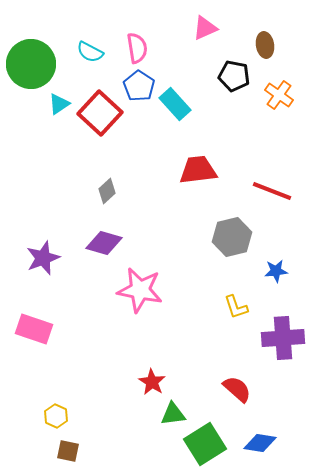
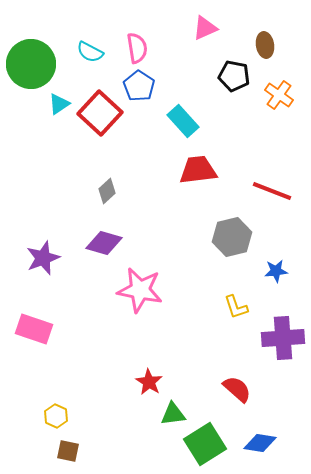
cyan rectangle: moved 8 px right, 17 px down
red star: moved 3 px left
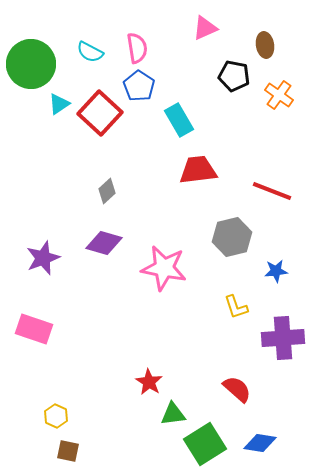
cyan rectangle: moved 4 px left, 1 px up; rotated 12 degrees clockwise
pink star: moved 24 px right, 22 px up
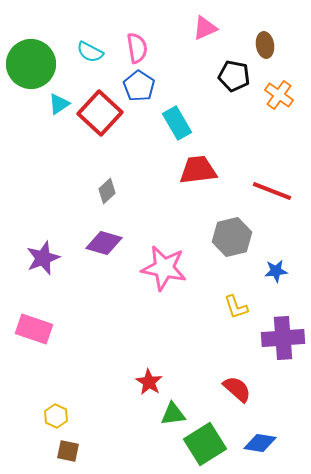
cyan rectangle: moved 2 px left, 3 px down
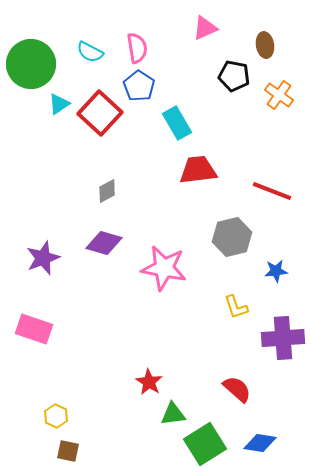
gray diamond: rotated 15 degrees clockwise
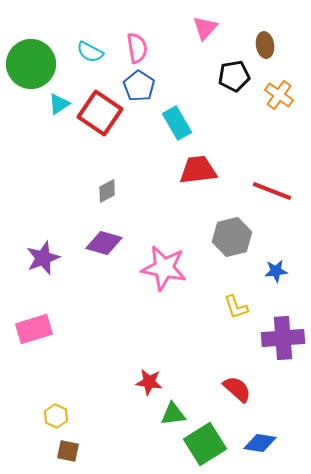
pink triangle: rotated 24 degrees counterclockwise
black pentagon: rotated 20 degrees counterclockwise
red square: rotated 9 degrees counterclockwise
pink rectangle: rotated 36 degrees counterclockwise
red star: rotated 24 degrees counterclockwise
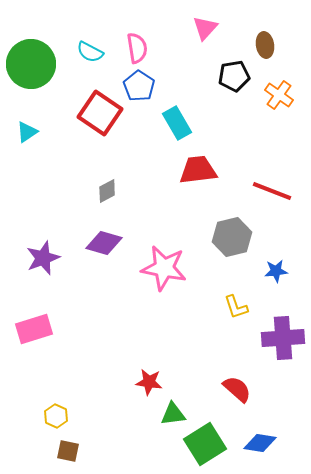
cyan triangle: moved 32 px left, 28 px down
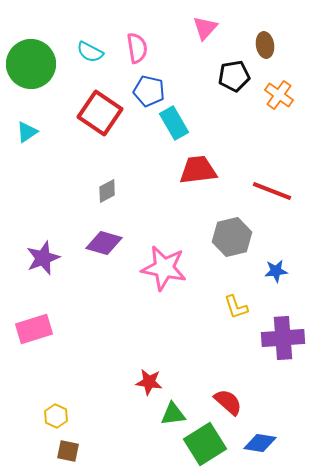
blue pentagon: moved 10 px right, 5 px down; rotated 20 degrees counterclockwise
cyan rectangle: moved 3 px left
red semicircle: moved 9 px left, 13 px down
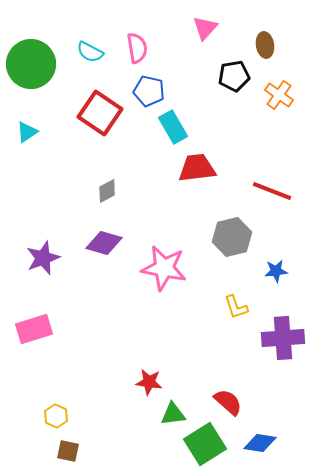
cyan rectangle: moved 1 px left, 4 px down
red trapezoid: moved 1 px left, 2 px up
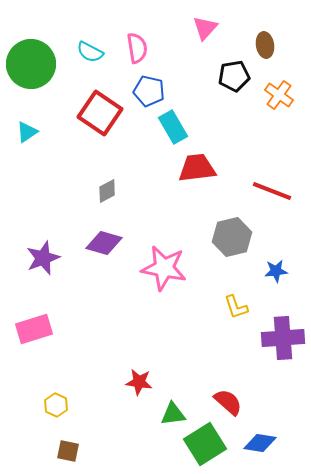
red star: moved 10 px left
yellow hexagon: moved 11 px up
